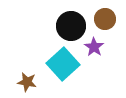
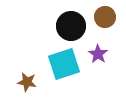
brown circle: moved 2 px up
purple star: moved 4 px right, 7 px down
cyan square: moved 1 px right; rotated 24 degrees clockwise
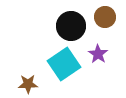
cyan square: rotated 16 degrees counterclockwise
brown star: moved 1 px right, 2 px down; rotated 12 degrees counterclockwise
